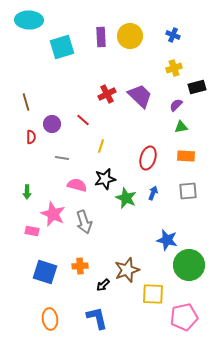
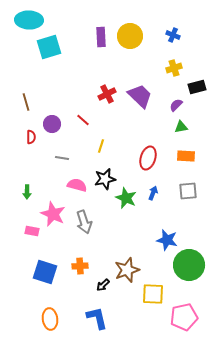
cyan square: moved 13 px left
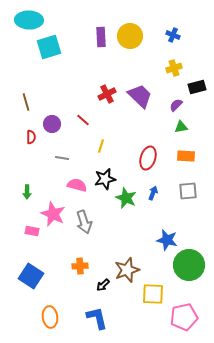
blue square: moved 14 px left, 4 px down; rotated 15 degrees clockwise
orange ellipse: moved 2 px up
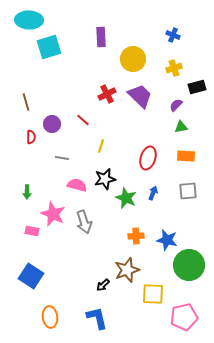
yellow circle: moved 3 px right, 23 px down
orange cross: moved 56 px right, 30 px up
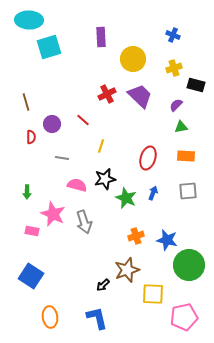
black rectangle: moved 1 px left, 2 px up; rotated 30 degrees clockwise
orange cross: rotated 14 degrees counterclockwise
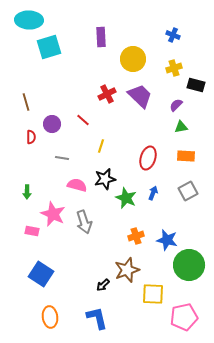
gray square: rotated 24 degrees counterclockwise
blue square: moved 10 px right, 2 px up
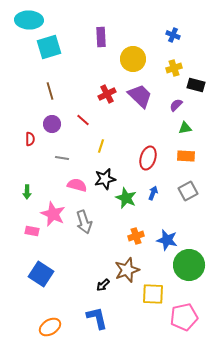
brown line: moved 24 px right, 11 px up
green triangle: moved 4 px right, 1 px down
red semicircle: moved 1 px left, 2 px down
orange ellipse: moved 10 px down; rotated 65 degrees clockwise
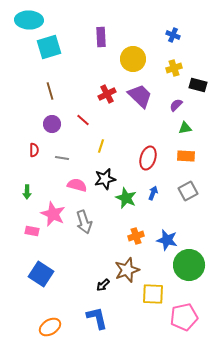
black rectangle: moved 2 px right
red semicircle: moved 4 px right, 11 px down
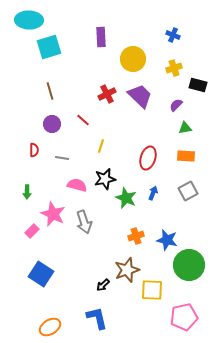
pink rectangle: rotated 56 degrees counterclockwise
yellow square: moved 1 px left, 4 px up
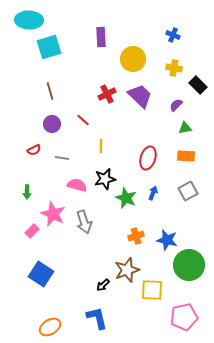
yellow cross: rotated 28 degrees clockwise
black rectangle: rotated 30 degrees clockwise
yellow line: rotated 16 degrees counterclockwise
red semicircle: rotated 64 degrees clockwise
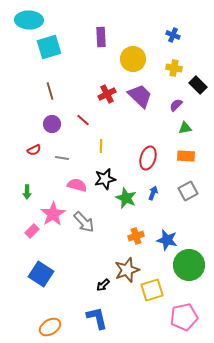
pink star: rotated 15 degrees clockwise
gray arrow: rotated 25 degrees counterclockwise
yellow square: rotated 20 degrees counterclockwise
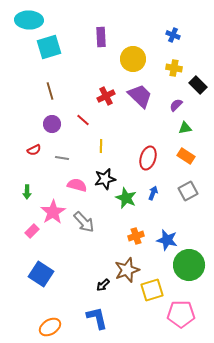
red cross: moved 1 px left, 2 px down
orange rectangle: rotated 30 degrees clockwise
pink star: moved 2 px up
pink pentagon: moved 3 px left, 3 px up; rotated 12 degrees clockwise
